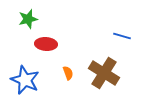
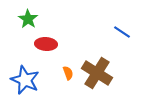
green star: rotated 24 degrees counterclockwise
blue line: moved 4 px up; rotated 18 degrees clockwise
brown cross: moved 7 px left
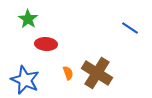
blue line: moved 8 px right, 4 px up
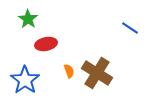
red ellipse: rotated 15 degrees counterclockwise
orange semicircle: moved 1 px right, 2 px up
blue star: rotated 12 degrees clockwise
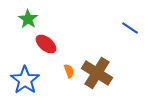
red ellipse: rotated 50 degrees clockwise
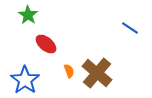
green star: moved 4 px up
brown cross: rotated 8 degrees clockwise
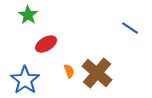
red ellipse: rotated 70 degrees counterclockwise
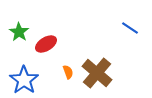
green star: moved 9 px left, 17 px down
orange semicircle: moved 1 px left, 1 px down
blue star: moved 1 px left
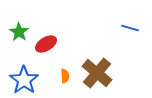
blue line: rotated 18 degrees counterclockwise
orange semicircle: moved 3 px left, 4 px down; rotated 16 degrees clockwise
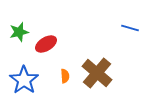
green star: rotated 24 degrees clockwise
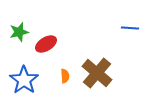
blue line: rotated 12 degrees counterclockwise
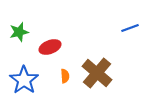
blue line: rotated 24 degrees counterclockwise
red ellipse: moved 4 px right, 3 px down; rotated 10 degrees clockwise
